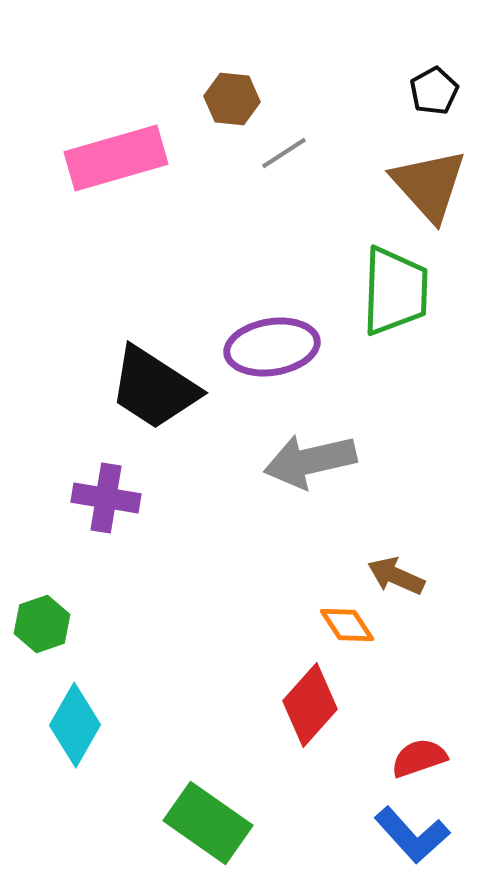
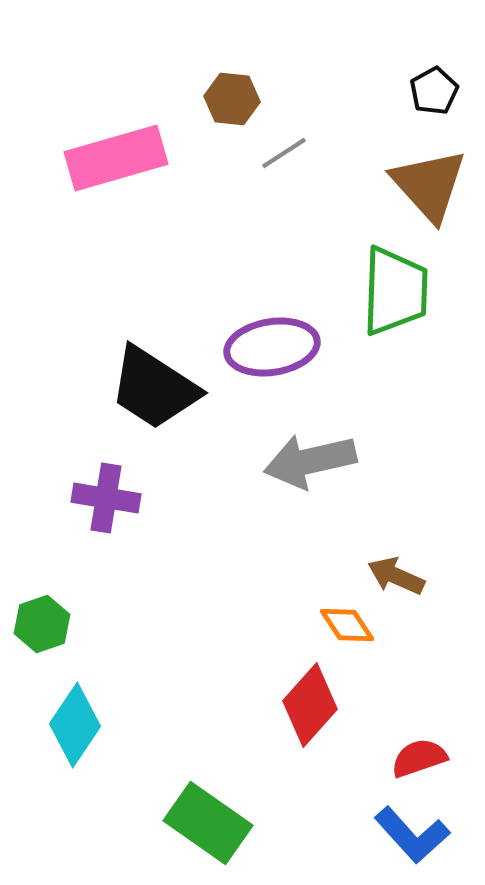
cyan diamond: rotated 4 degrees clockwise
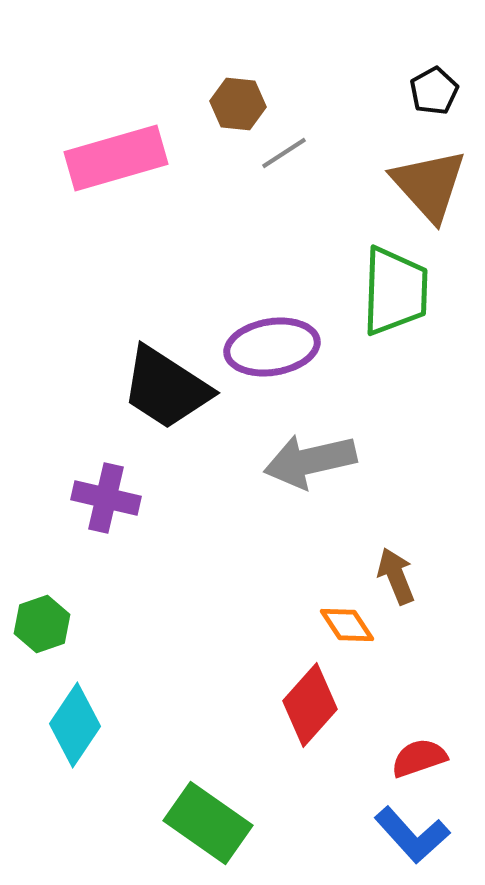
brown hexagon: moved 6 px right, 5 px down
black trapezoid: moved 12 px right
purple cross: rotated 4 degrees clockwise
brown arrow: rotated 44 degrees clockwise
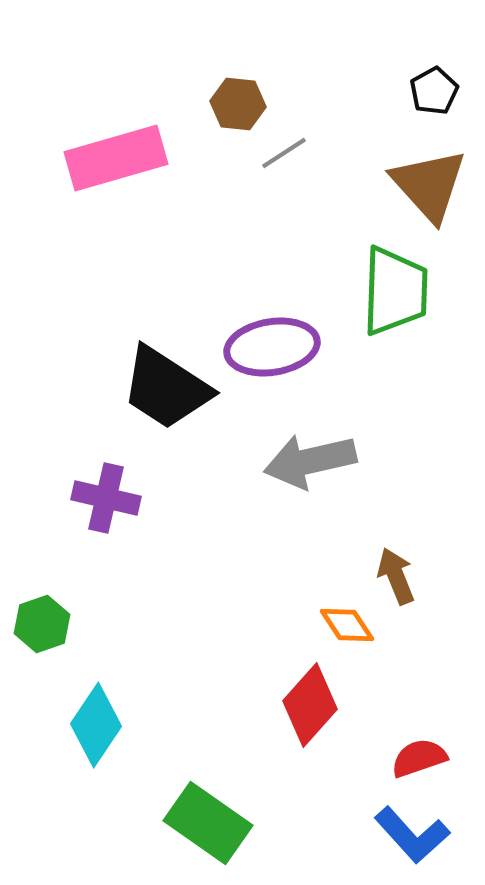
cyan diamond: moved 21 px right
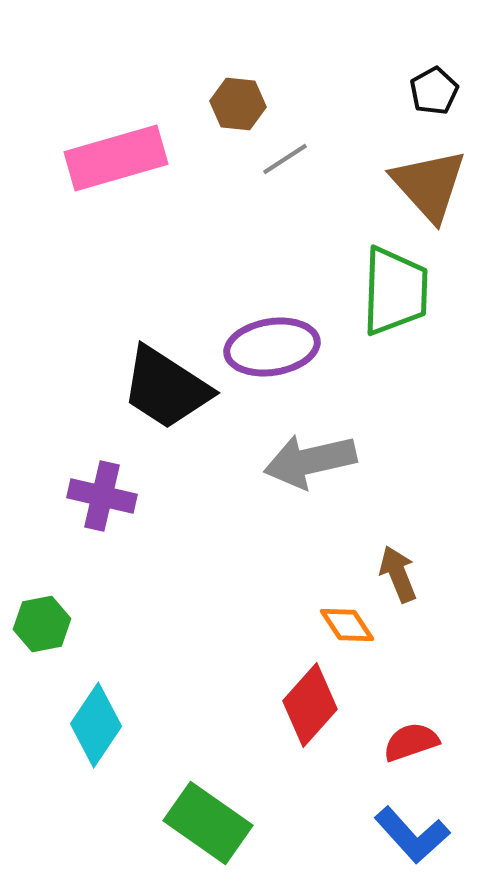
gray line: moved 1 px right, 6 px down
purple cross: moved 4 px left, 2 px up
brown arrow: moved 2 px right, 2 px up
green hexagon: rotated 8 degrees clockwise
red semicircle: moved 8 px left, 16 px up
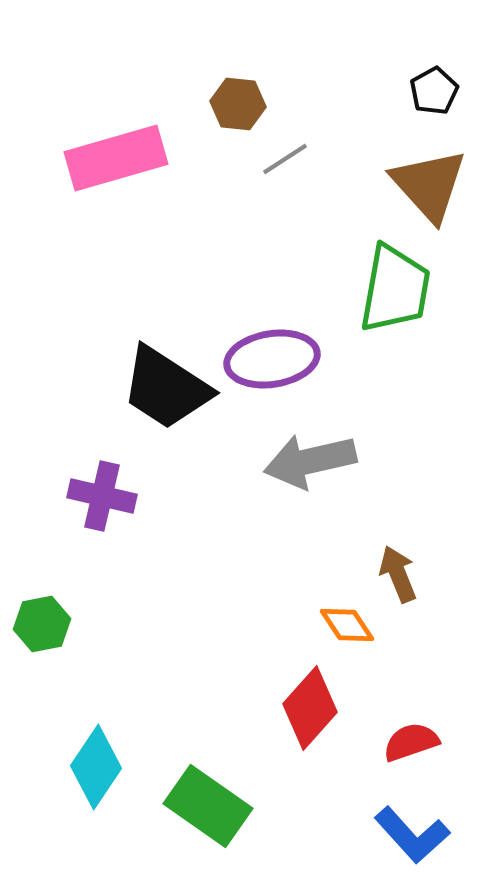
green trapezoid: moved 2 px up; rotated 8 degrees clockwise
purple ellipse: moved 12 px down
red diamond: moved 3 px down
cyan diamond: moved 42 px down
green rectangle: moved 17 px up
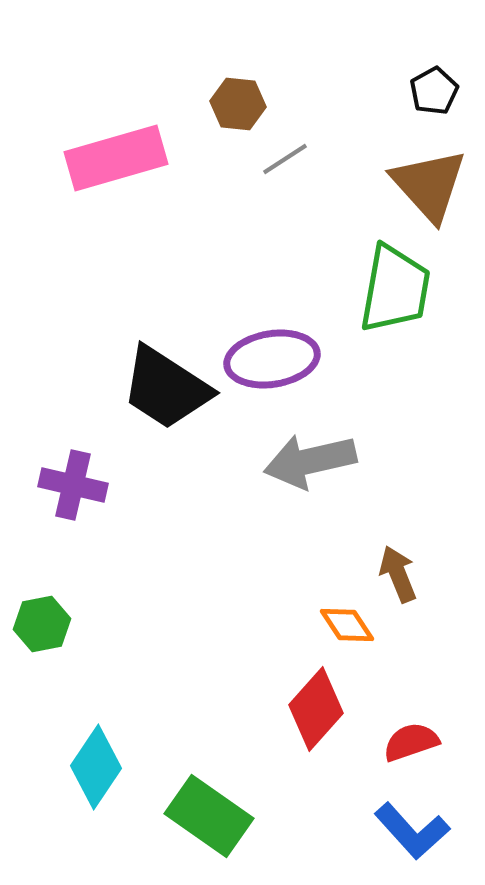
purple cross: moved 29 px left, 11 px up
red diamond: moved 6 px right, 1 px down
green rectangle: moved 1 px right, 10 px down
blue L-shape: moved 4 px up
